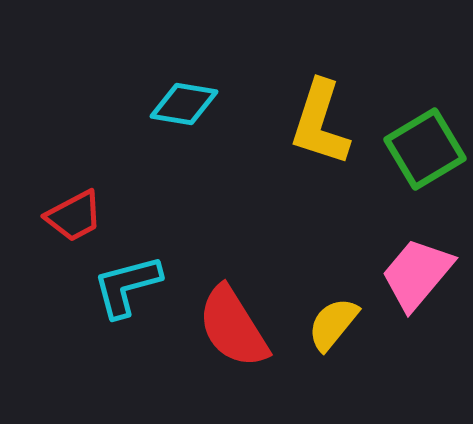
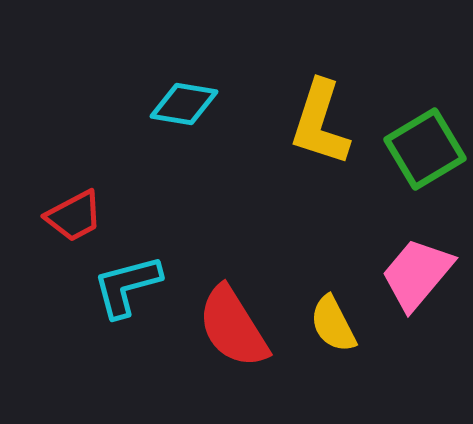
yellow semicircle: rotated 66 degrees counterclockwise
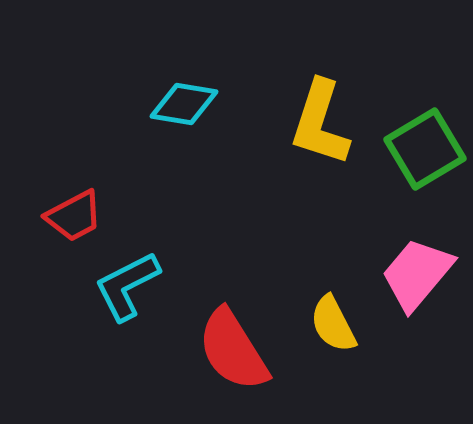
cyan L-shape: rotated 12 degrees counterclockwise
red semicircle: moved 23 px down
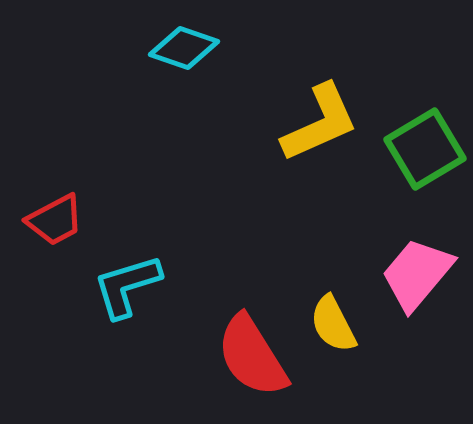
cyan diamond: moved 56 px up; rotated 10 degrees clockwise
yellow L-shape: rotated 132 degrees counterclockwise
red trapezoid: moved 19 px left, 4 px down
cyan L-shape: rotated 10 degrees clockwise
red semicircle: moved 19 px right, 6 px down
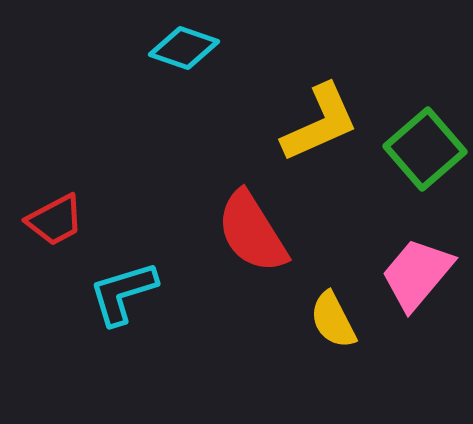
green square: rotated 10 degrees counterclockwise
cyan L-shape: moved 4 px left, 7 px down
yellow semicircle: moved 4 px up
red semicircle: moved 124 px up
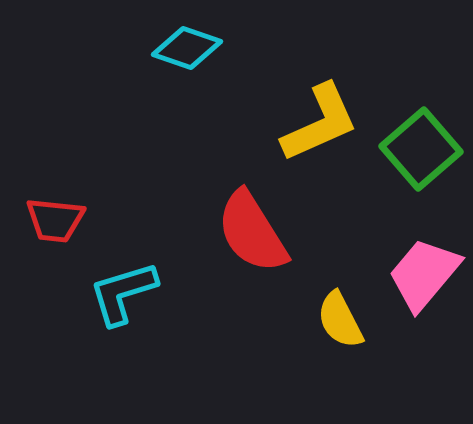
cyan diamond: moved 3 px right
green square: moved 4 px left
red trapezoid: rotated 34 degrees clockwise
pink trapezoid: moved 7 px right
yellow semicircle: moved 7 px right
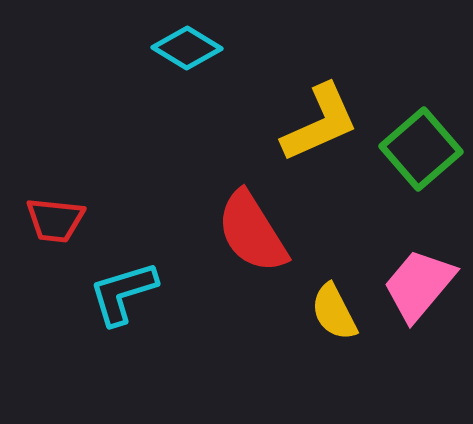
cyan diamond: rotated 12 degrees clockwise
pink trapezoid: moved 5 px left, 11 px down
yellow semicircle: moved 6 px left, 8 px up
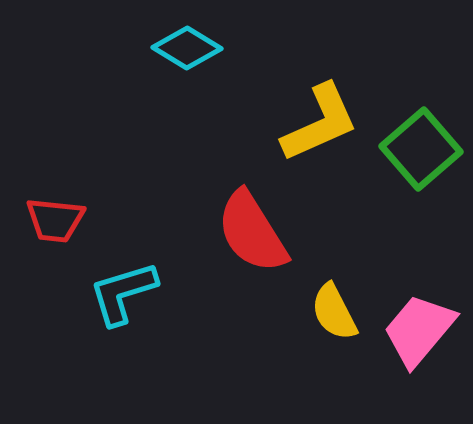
pink trapezoid: moved 45 px down
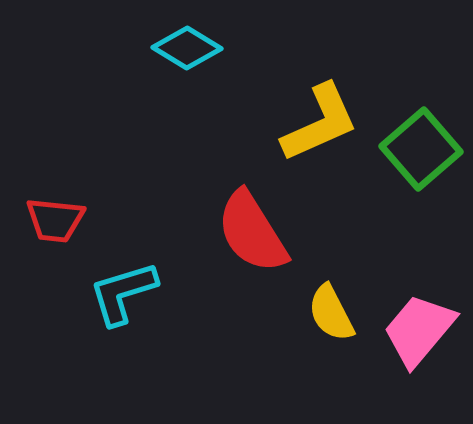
yellow semicircle: moved 3 px left, 1 px down
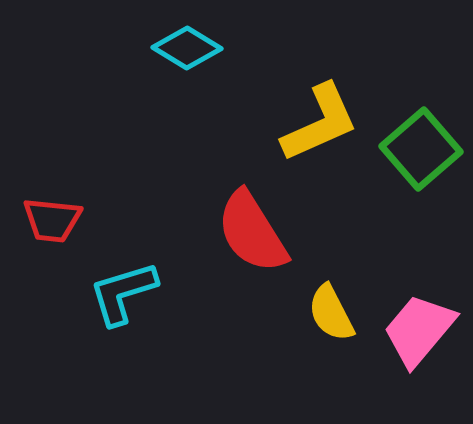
red trapezoid: moved 3 px left
